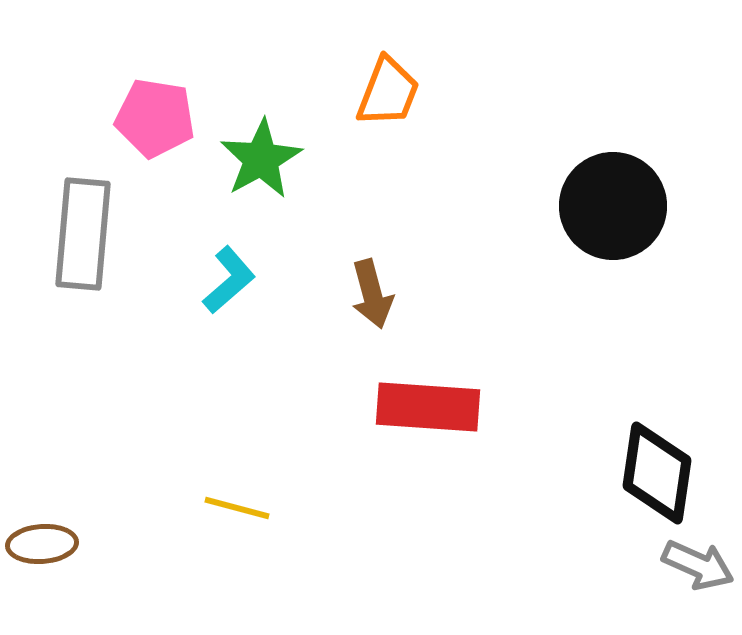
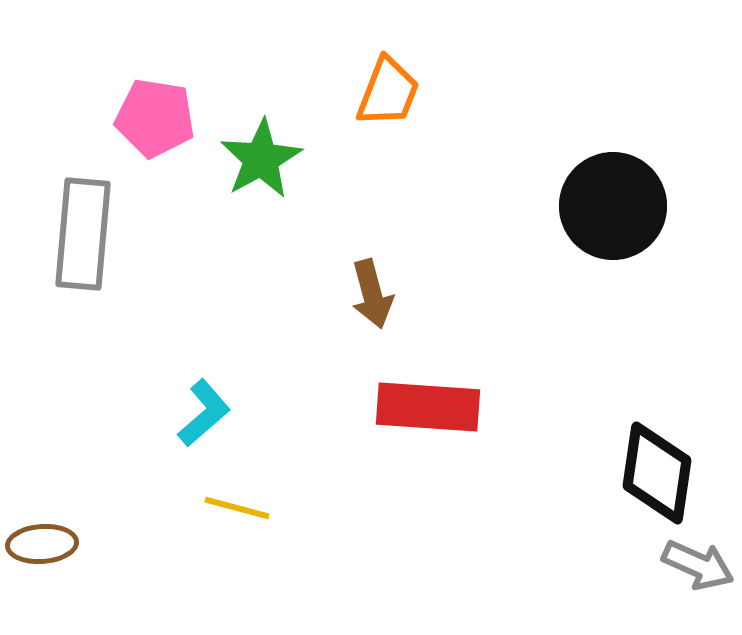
cyan L-shape: moved 25 px left, 133 px down
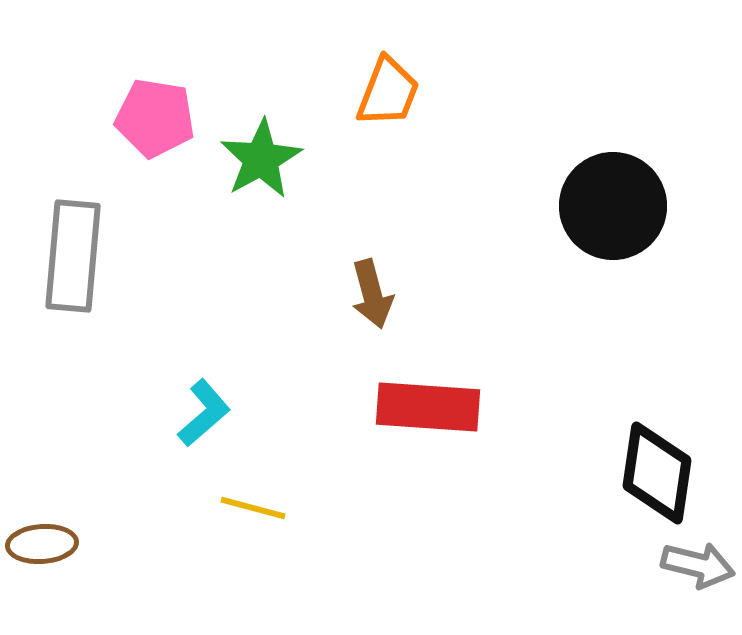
gray rectangle: moved 10 px left, 22 px down
yellow line: moved 16 px right
gray arrow: rotated 10 degrees counterclockwise
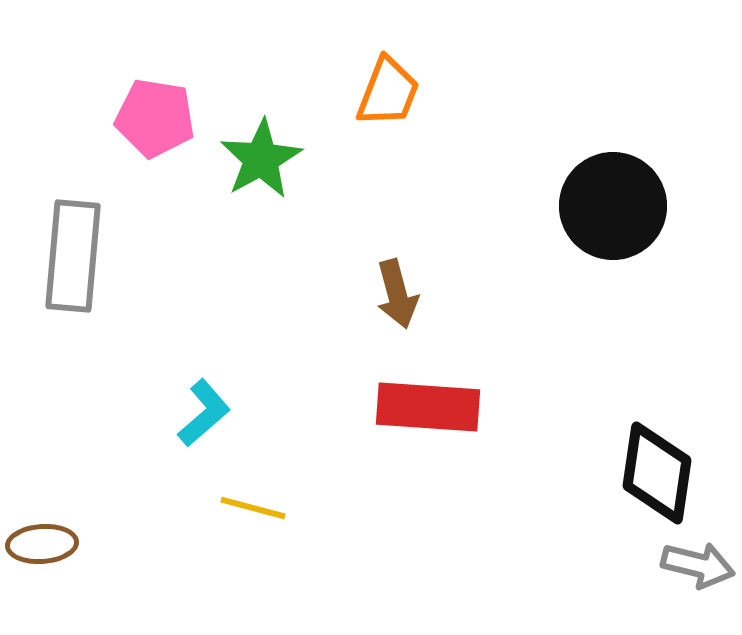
brown arrow: moved 25 px right
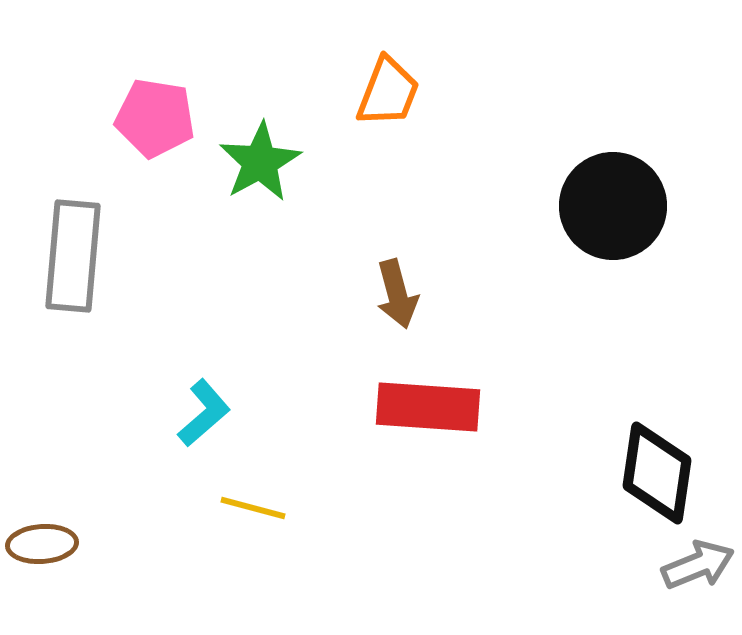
green star: moved 1 px left, 3 px down
gray arrow: rotated 36 degrees counterclockwise
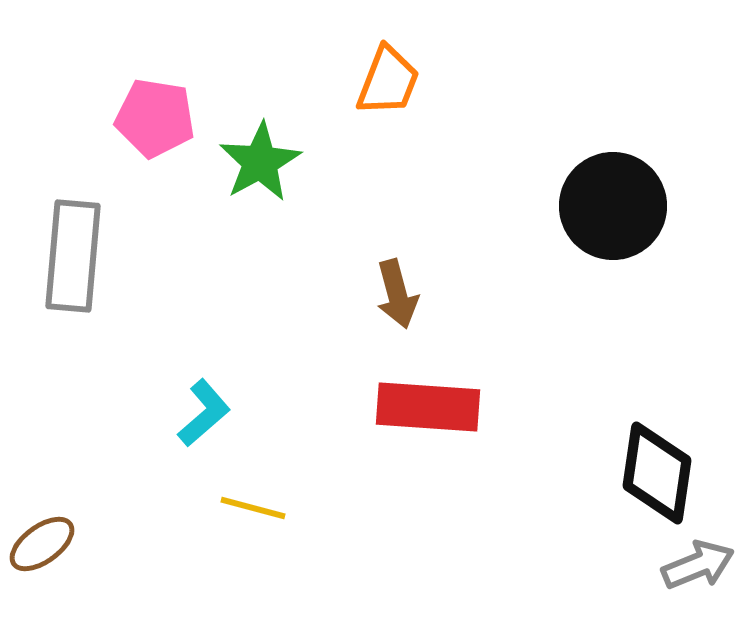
orange trapezoid: moved 11 px up
brown ellipse: rotated 32 degrees counterclockwise
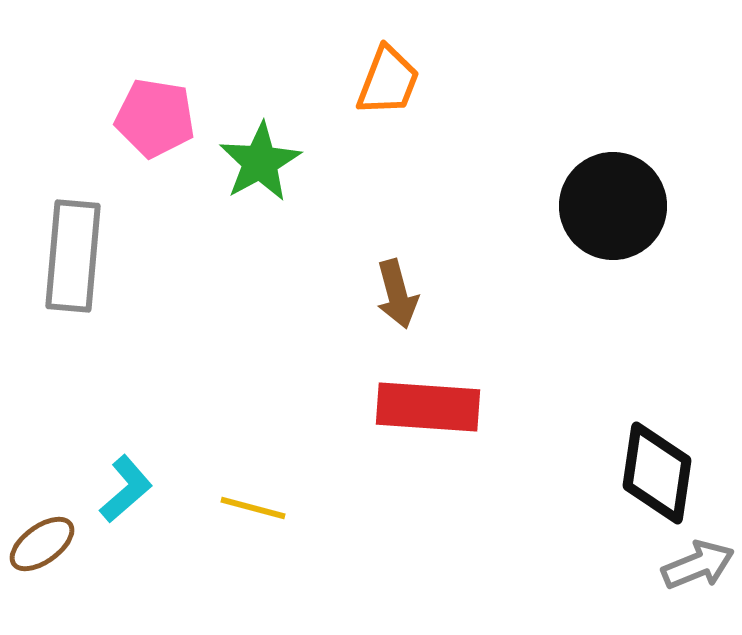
cyan L-shape: moved 78 px left, 76 px down
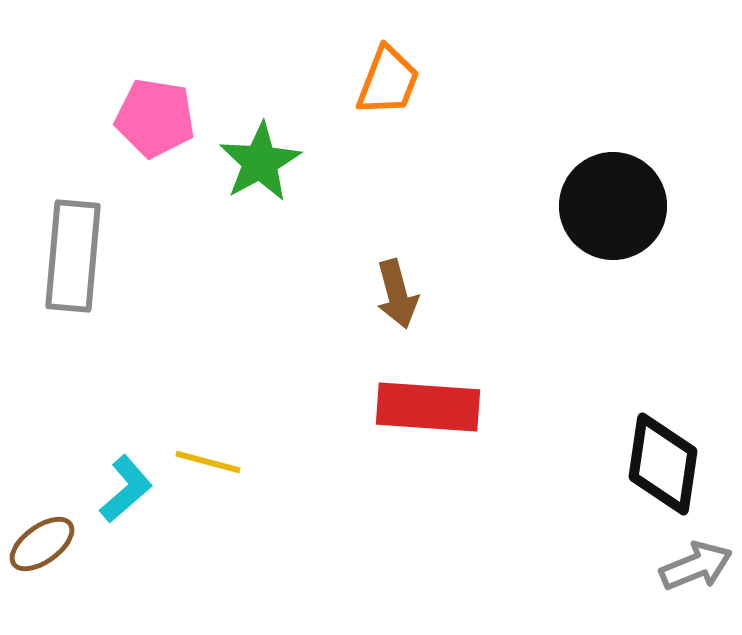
black diamond: moved 6 px right, 9 px up
yellow line: moved 45 px left, 46 px up
gray arrow: moved 2 px left, 1 px down
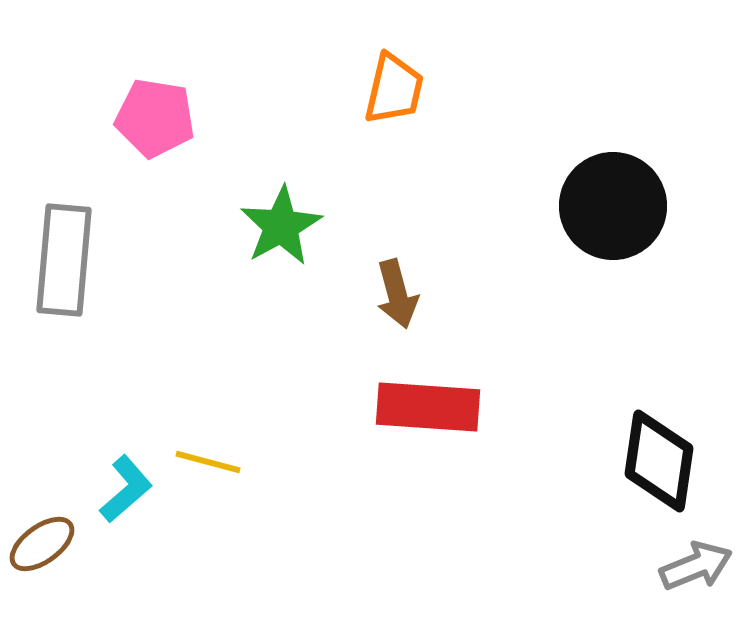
orange trapezoid: moved 6 px right, 8 px down; rotated 8 degrees counterclockwise
green star: moved 21 px right, 64 px down
gray rectangle: moved 9 px left, 4 px down
black diamond: moved 4 px left, 3 px up
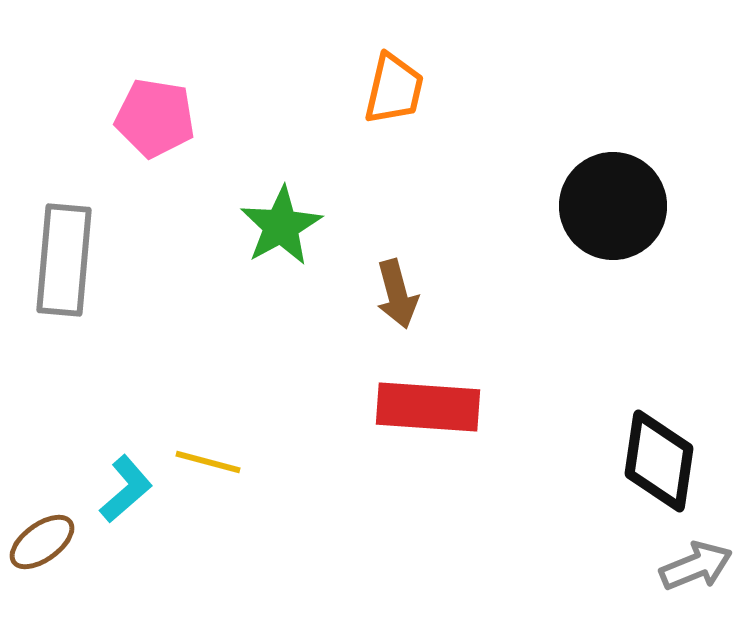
brown ellipse: moved 2 px up
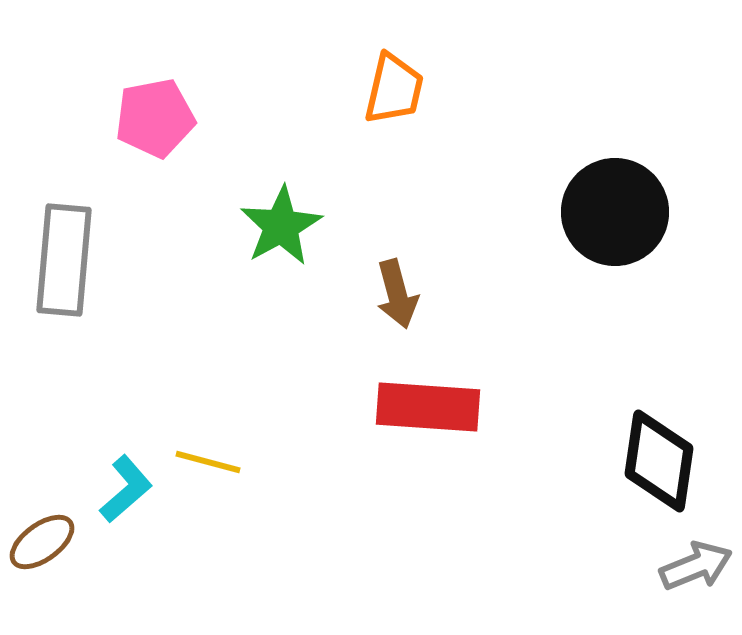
pink pentagon: rotated 20 degrees counterclockwise
black circle: moved 2 px right, 6 px down
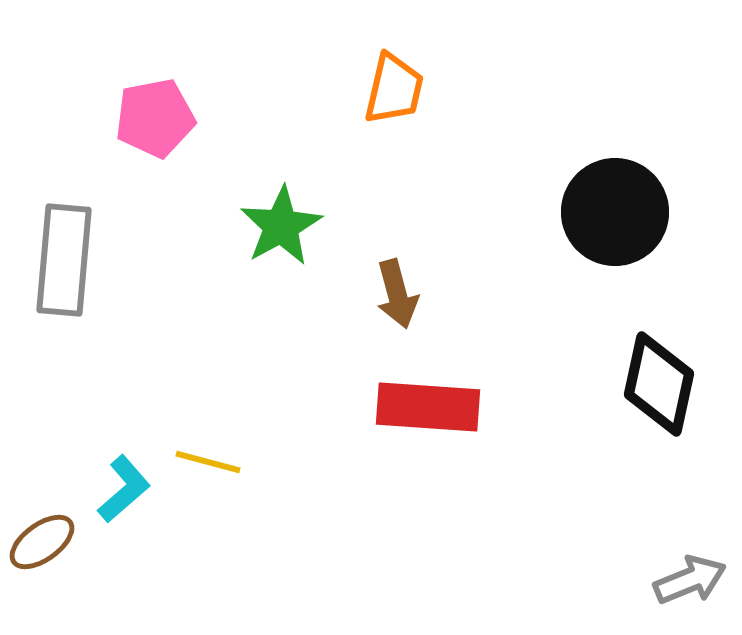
black diamond: moved 77 px up; rotated 4 degrees clockwise
cyan L-shape: moved 2 px left
gray arrow: moved 6 px left, 14 px down
